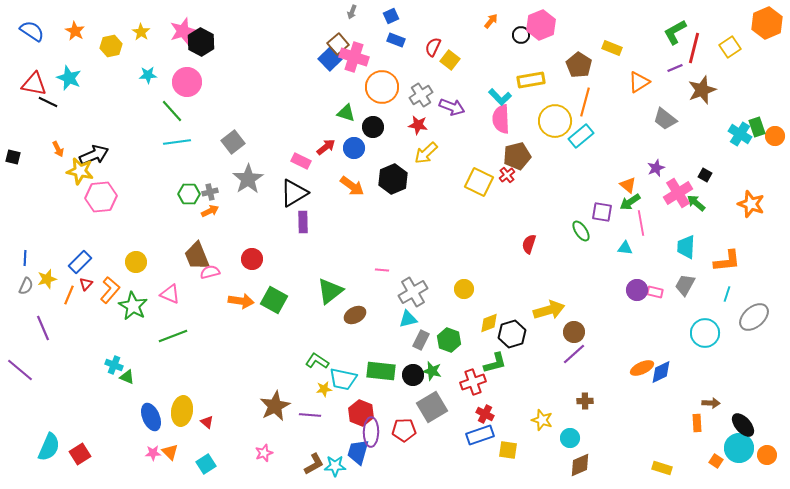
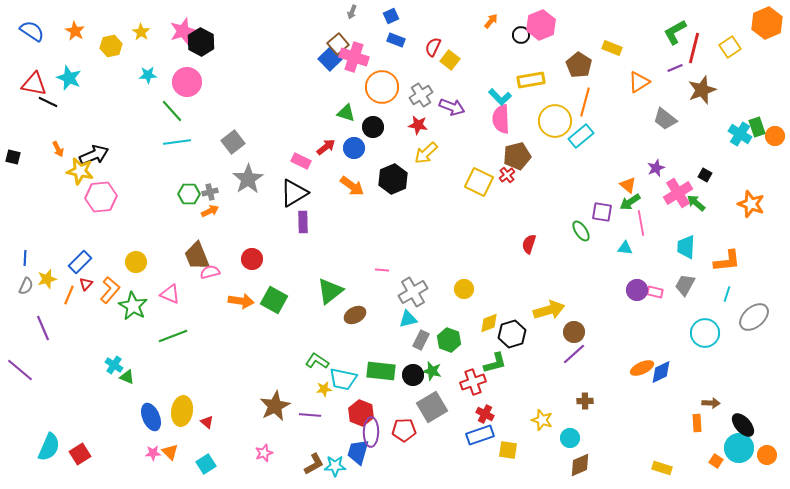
cyan cross at (114, 365): rotated 12 degrees clockwise
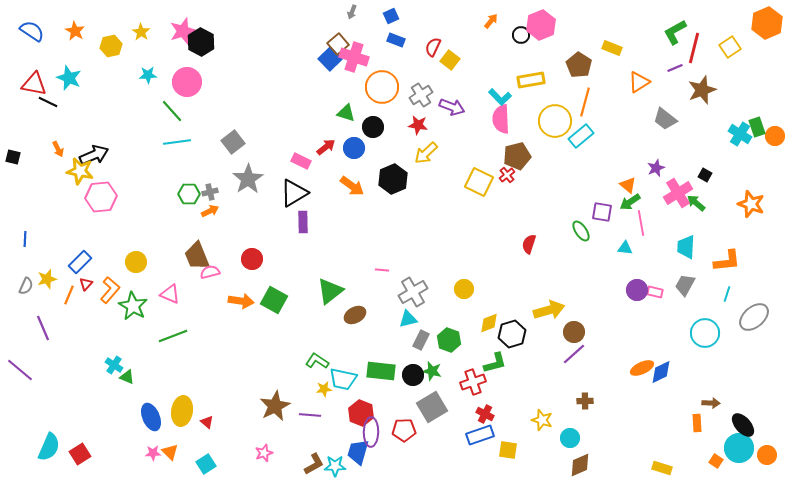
blue line at (25, 258): moved 19 px up
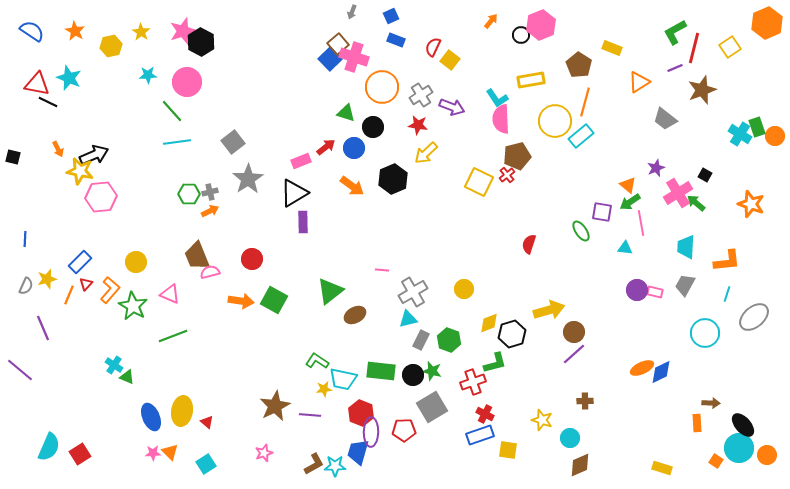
red triangle at (34, 84): moved 3 px right
cyan L-shape at (500, 97): moved 3 px left, 1 px down; rotated 10 degrees clockwise
pink rectangle at (301, 161): rotated 48 degrees counterclockwise
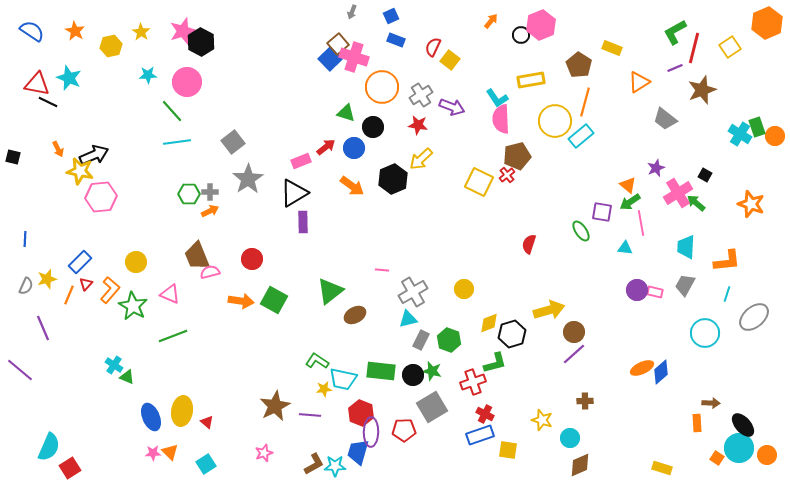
yellow arrow at (426, 153): moved 5 px left, 6 px down
gray cross at (210, 192): rotated 14 degrees clockwise
blue diamond at (661, 372): rotated 15 degrees counterclockwise
red square at (80, 454): moved 10 px left, 14 px down
orange square at (716, 461): moved 1 px right, 3 px up
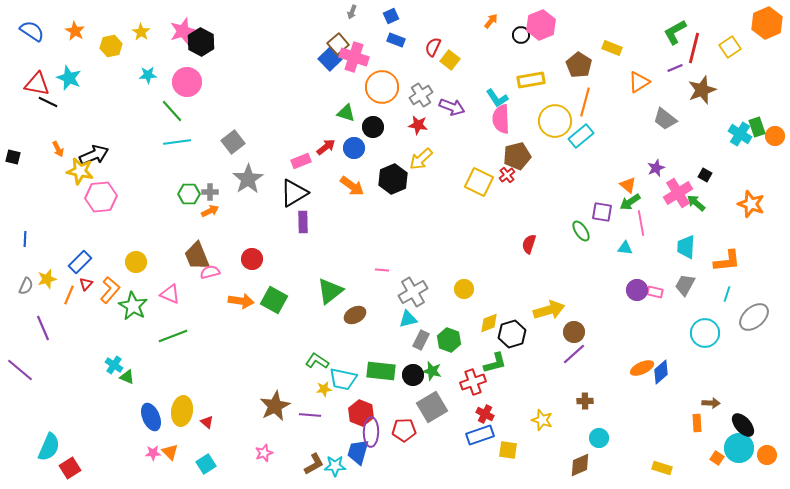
cyan circle at (570, 438): moved 29 px right
